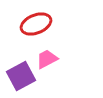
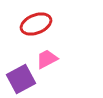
purple square: moved 3 px down
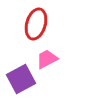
red ellipse: rotated 52 degrees counterclockwise
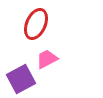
red ellipse: rotated 8 degrees clockwise
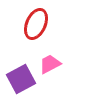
pink trapezoid: moved 3 px right, 5 px down
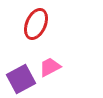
pink trapezoid: moved 3 px down
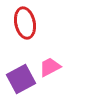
red ellipse: moved 11 px left, 1 px up; rotated 36 degrees counterclockwise
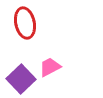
purple square: rotated 16 degrees counterclockwise
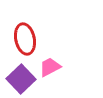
red ellipse: moved 16 px down
